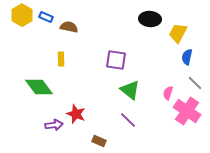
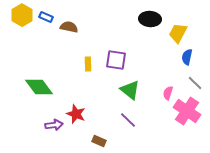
yellow rectangle: moved 27 px right, 5 px down
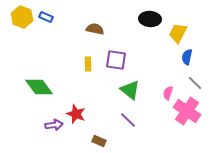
yellow hexagon: moved 2 px down; rotated 10 degrees counterclockwise
brown semicircle: moved 26 px right, 2 px down
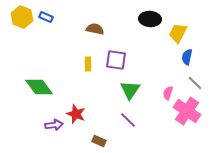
green triangle: rotated 25 degrees clockwise
